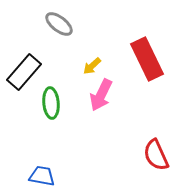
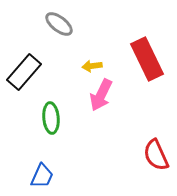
yellow arrow: rotated 36 degrees clockwise
green ellipse: moved 15 px down
blue trapezoid: rotated 104 degrees clockwise
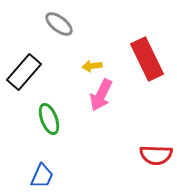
green ellipse: moved 2 px left, 1 px down; rotated 16 degrees counterclockwise
red semicircle: rotated 64 degrees counterclockwise
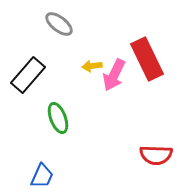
black rectangle: moved 4 px right, 3 px down
pink arrow: moved 13 px right, 20 px up
green ellipse: moved 9 px right, 1 px up
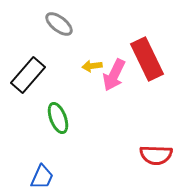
blue trapezoid: moved 1 px down
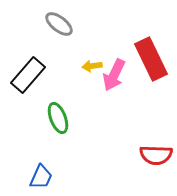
red rectangle: moved 4 px right
blue trapezoid: moved 1 px left
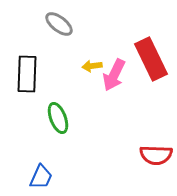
black rectangle: moved 1 px left, 1 px up; rotated 39 degrees counterclockwise
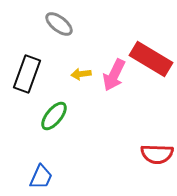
red rectangle: rotated 33 degrees counterclockwise
yellow arrow: moved 11 px left, 8 px down
black rectangle: rotated 18 degrees clockwise
green ellipse: moved 4 px left, 2 px up; rotated 60 degrees clockwise
red semicircle: moved 1 px right, 1 px up
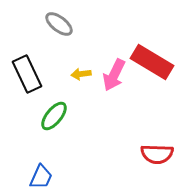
red rectangle: moved 1 px right, 3 px down
black rectangle: rotated 45 degrees counterclockwise
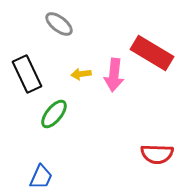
red rectangle: moved 9 px up
pink arrow: rotated 20 degrees counterclockwise
green ellipse: moved 2 px up
